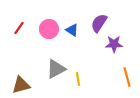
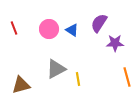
red line: moved 5 px left; rotated 56 degrees counterclockwise
purple star: moved 1 px right, 1 px up
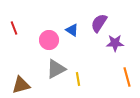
pink circle: moved 11 px down
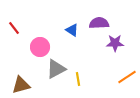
purple semicircle: rotated 54 degrees clockwise
red line: rotated 16 degrees counterclockwise
pink circle: moved 9 px left, 7 px down
orange line: rotated 72 degrees clockwise
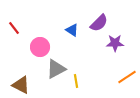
purple semicircle: rotated 138 degrees clockwise
yellow line: moved 2 px left, 2 px down
brown triangle: rotated 42 degrees clockwise
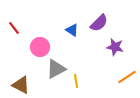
purple star: moved 4 px down; rotated 12 degrees clockwise
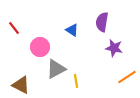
purple semicircle: moved 3 px right, 1 px up; rotated 144 degrees clockwise
purple star: moved 1 px left, 1 px down
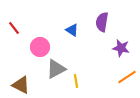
purple star: moved 7 px right
